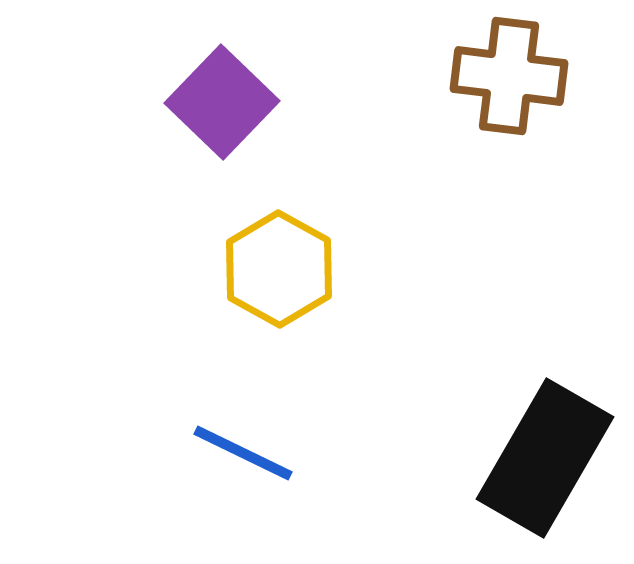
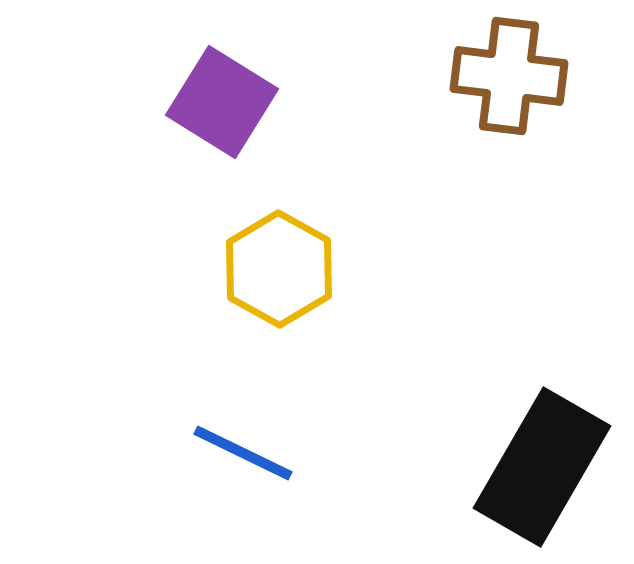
purple square: rotated 12 degrees counterclockwise
black rectangle: moved 3 px left, 9 px down
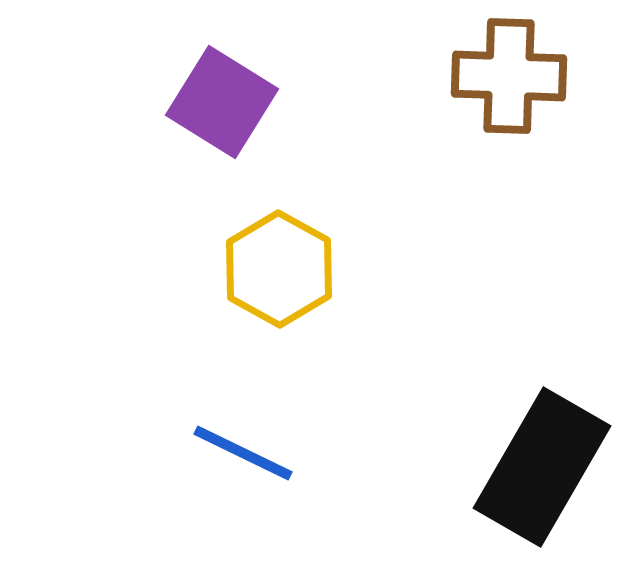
brown cross: rotated 5 degrees counterclockwise
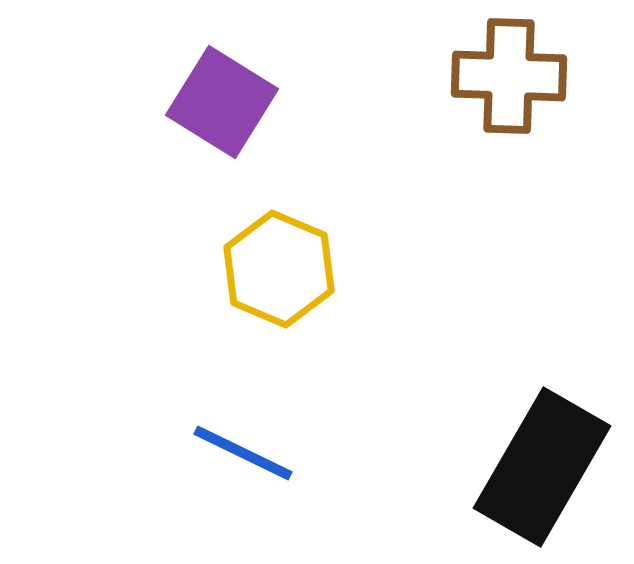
yellow hexagon: rotated 6 degrees counterclockwise
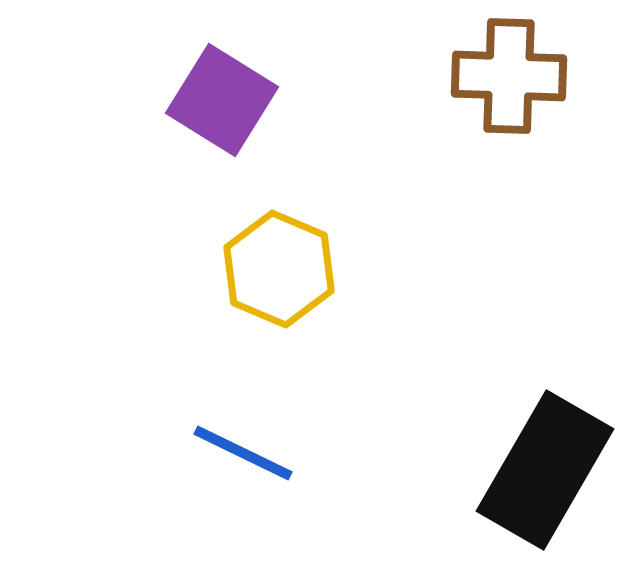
purple square: moved 2 px up
black rectangle: moved 3 px right, 3 px down
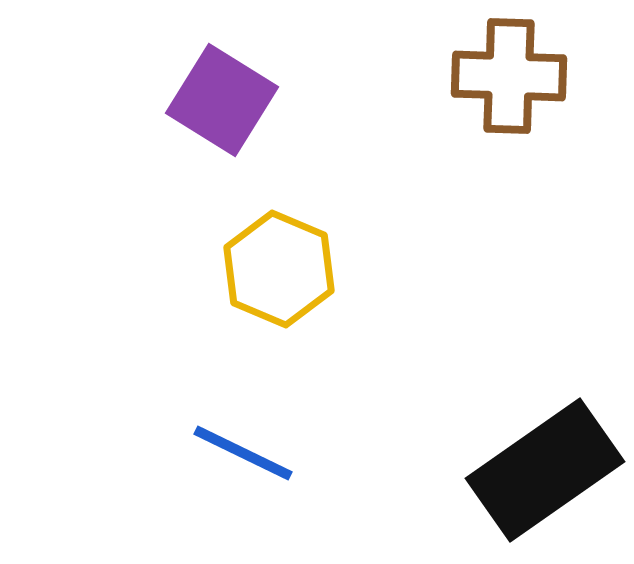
black rectangle: rotated 25 degrees clockwise
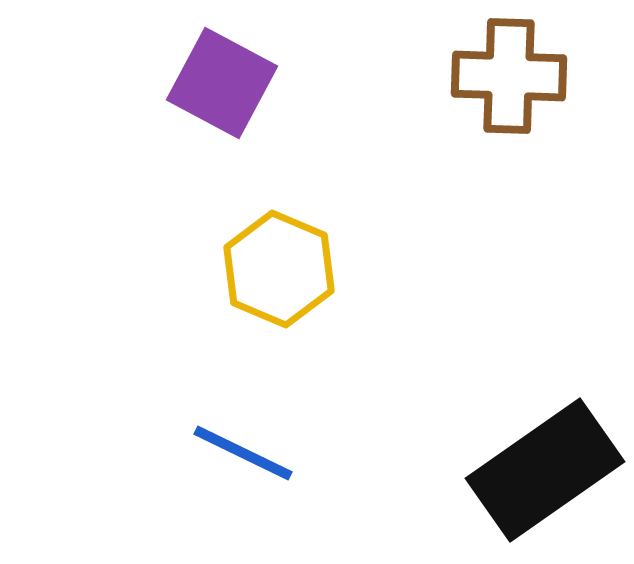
purple square: moved 17 px up; rotated 4 degrees counterclockwise
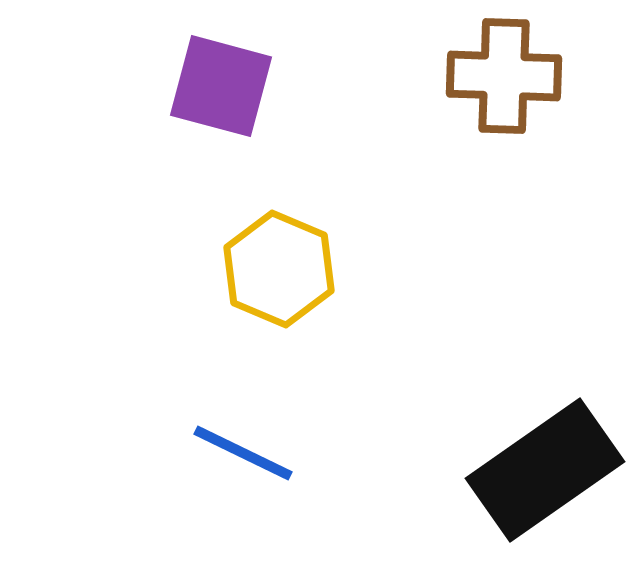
brown cross: moved 5 px left
purple square: moved 1 px left, 3 px down; rotated 13 degrees counterclockwise
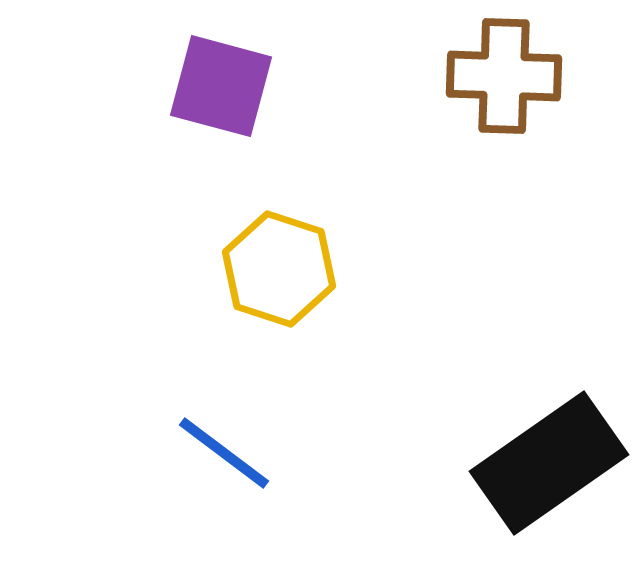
yellow hexagon: rotated 5 degrees counterclockwise
blue line: moved 19 px left; rotated 11 degrees clockwise
black rectangle: moved 4 px right, 7 px up
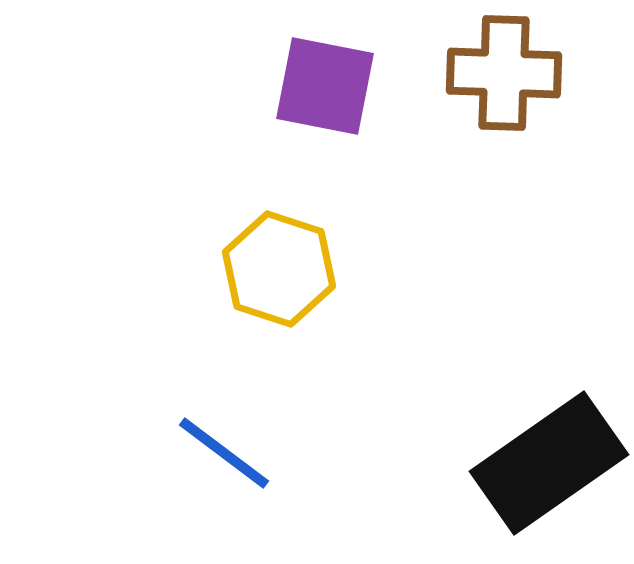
brown cross: moved 3 px up
purple square: moved 104 px right; rotated 4 degrees counterclockwise
